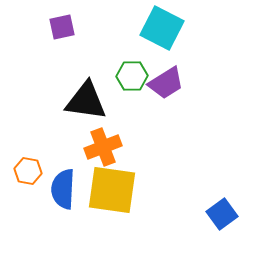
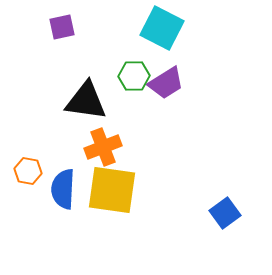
green hexagon: moved 2 px right
blue square: moved 3 px right, 1 px up
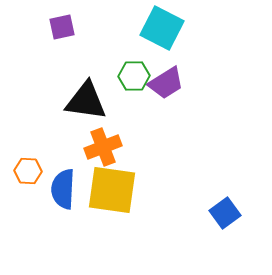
orange hexagon: rotated 8 degrees counterclockwise
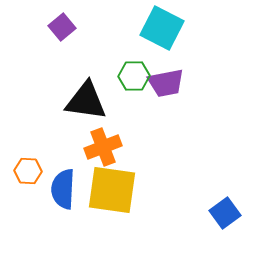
purple square: rotated 28 degrees counterclockwise
purple trapezoid: rotated 21 degrees clockwise
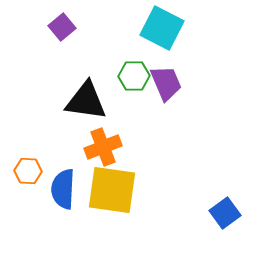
purple trapezoid: rotated 102 degrees counterclockwise
